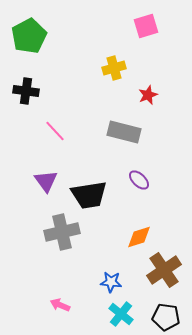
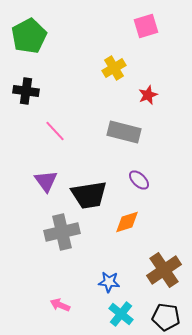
yellow cross: rotated 15 degrees counterclockwise
orange diamond: moved 12 px left, 15 px up
blue star: moved 2 px left
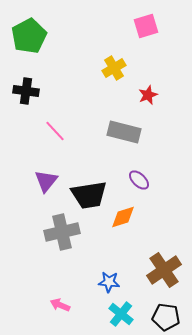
purple triangle: rotated 15 degrees clockwise
orange diamond: moved 4 px left, 5 px up
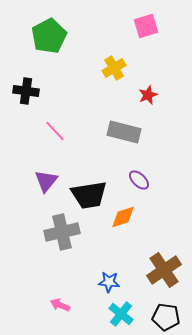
green pentagon: moved 20 px right
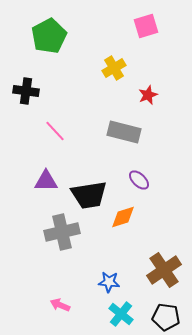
purple triangle: rotated 50 degrees clockwise
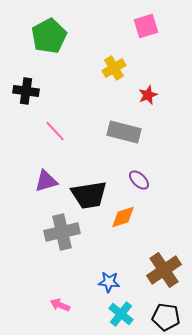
purple triangle: rotated 15 degrees counterclockwise
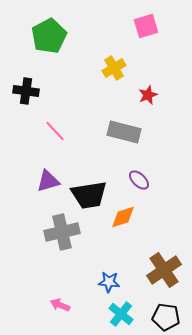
purple triangle: moved 2 px right
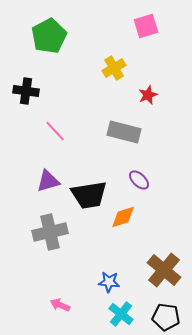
gray cross: moved 12 px left
brown cross: rotated 16 degrees counterclockwise
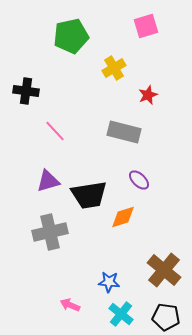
green pentagon: moved 22 px right; rotated 16 degrees clockwise
pink arrow: moved 10 px right
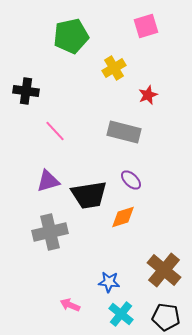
purple ellipse: moved 8 px left
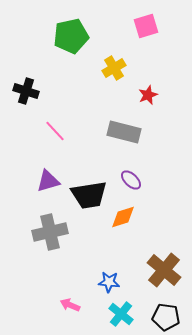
black cross: rotated 10 degrees clockwise
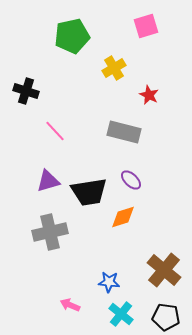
green pentagon: moved 1 px right
red star: moved 1 px right; rotated 24 degrees counterclockwise
black trapezoid: moved 3 px up
